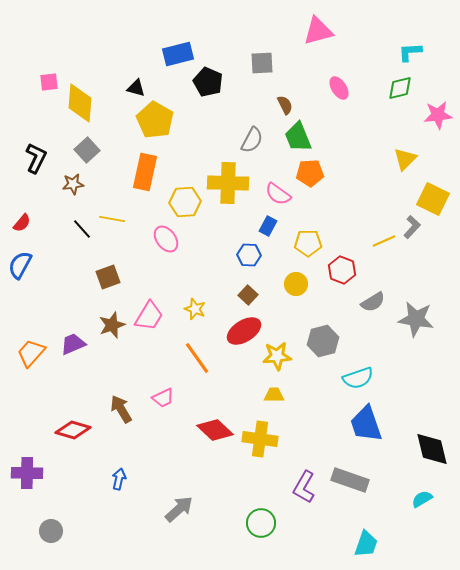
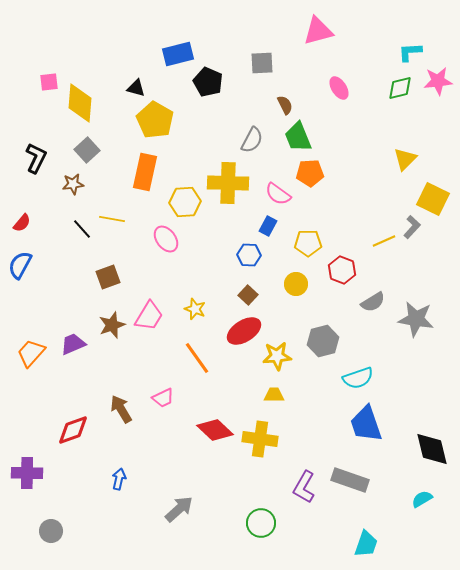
pink star at (438, 115): moved 34 px up
red diamond at (73, 430): rotated 36 degrees counterclockwise
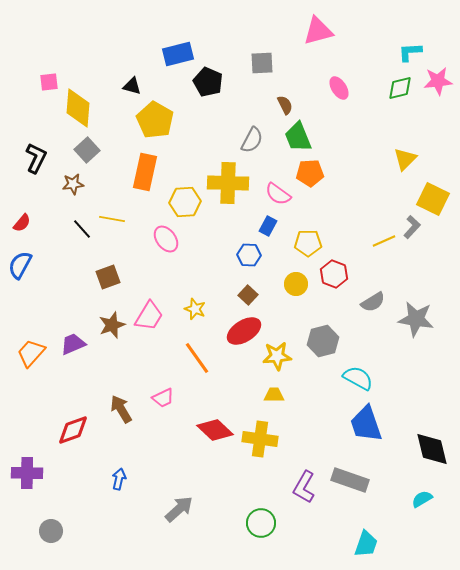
black triangle at (136, 88): moved 4 px left, 2 px up
yellow diamond at (80, 103): moved 2 px left, 5 px down
red hexagon at (342, 270): moved 8 px left, 4 px down
cyan semicircle at (358, 378): rotated 132 degrees counterclockwise
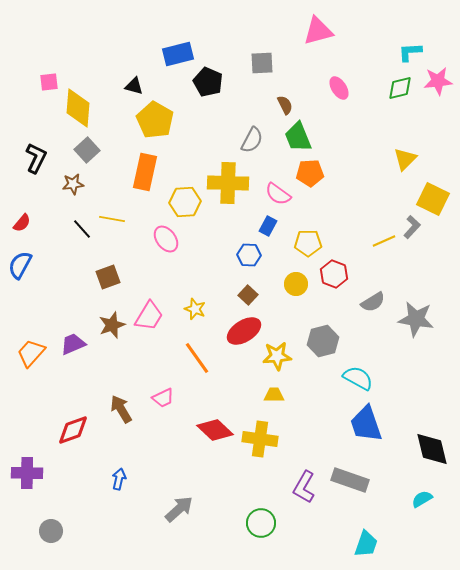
black triangle at (132, 86): moved 2 px right
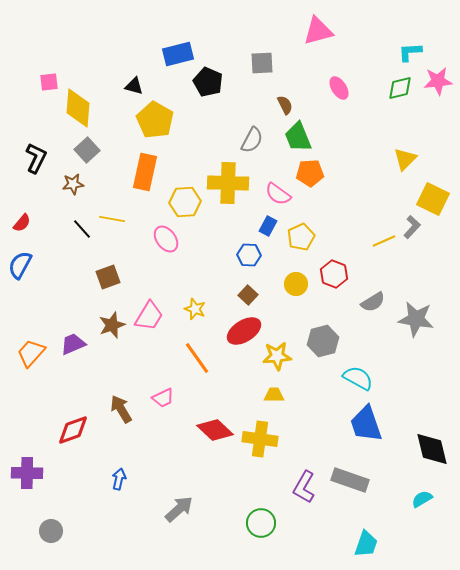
yellow pentagon at (308, 243): moved 7 px left, 6 px up; rotated 24 degrees counterclockwise
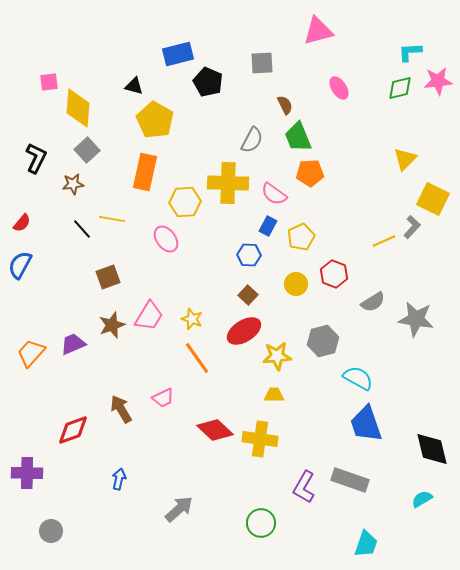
pink semicircle at (278, 194): moved 4 px left
yellow star at (195, 309): moved 3 px left, 10 px down
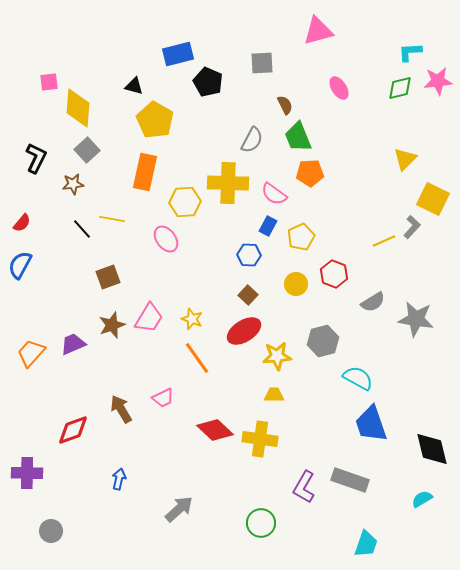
pink trapezoid at (149, 316): moved 2 px down
blue trapezoid at (366, 424): moved 5 px right
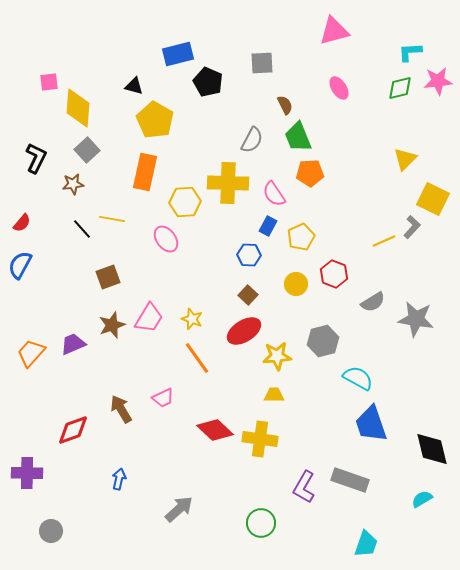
pink triangle at (318, 31): moved 16 px right
pink semicircle at (274, 194): rotated 20 degrees clockwise
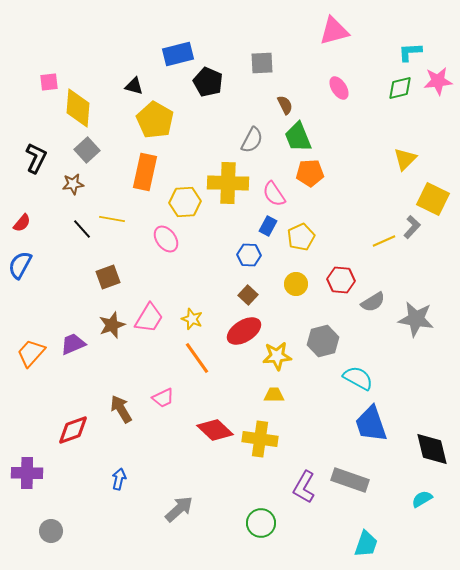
red hexagon at (334, 274): moved 7 px right, 6 px down; rotated 16 degrees counterclockwise
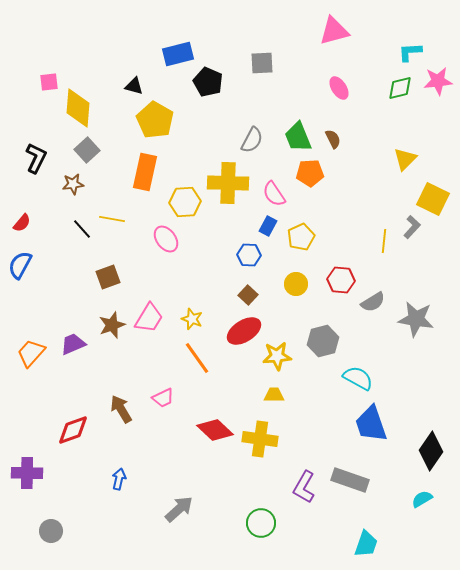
brown semicircle at (285, 105): moved 48 px right, 34 px down
yellow line at (384, 241): rotated 60 degrees counterclockwise
black diamond at (432, 449): moved 1 px left, 2 px down; rotated 48 degrees clockwise
